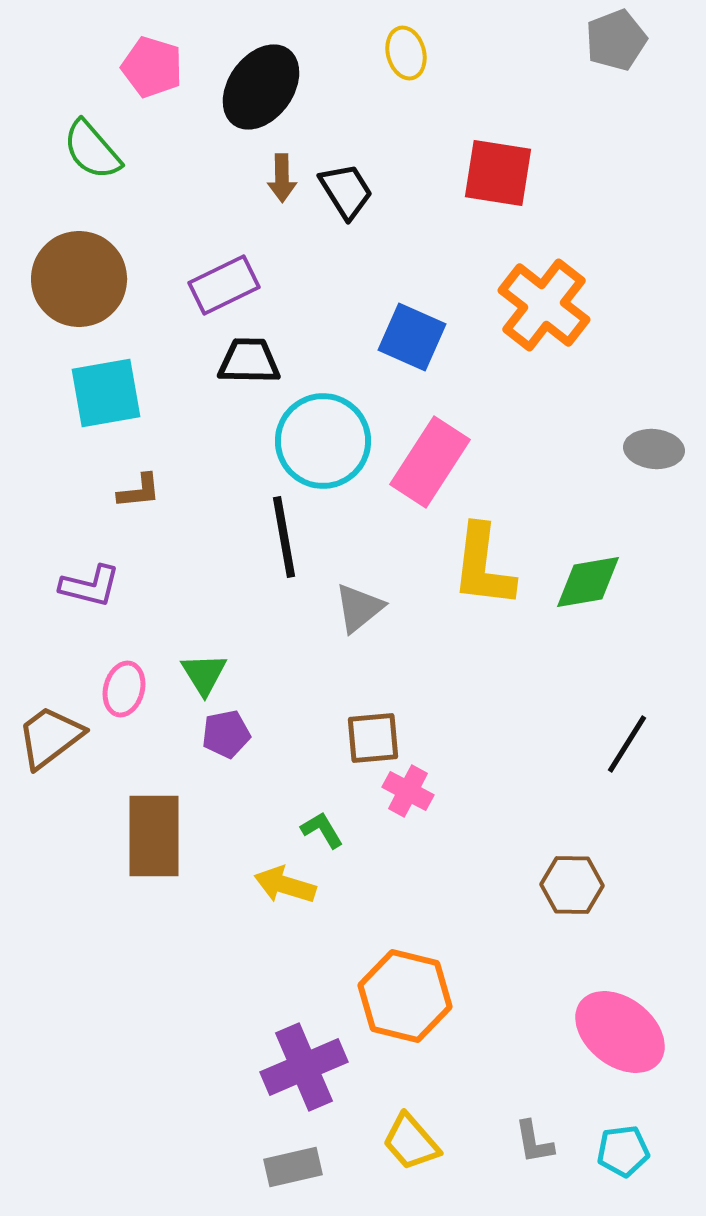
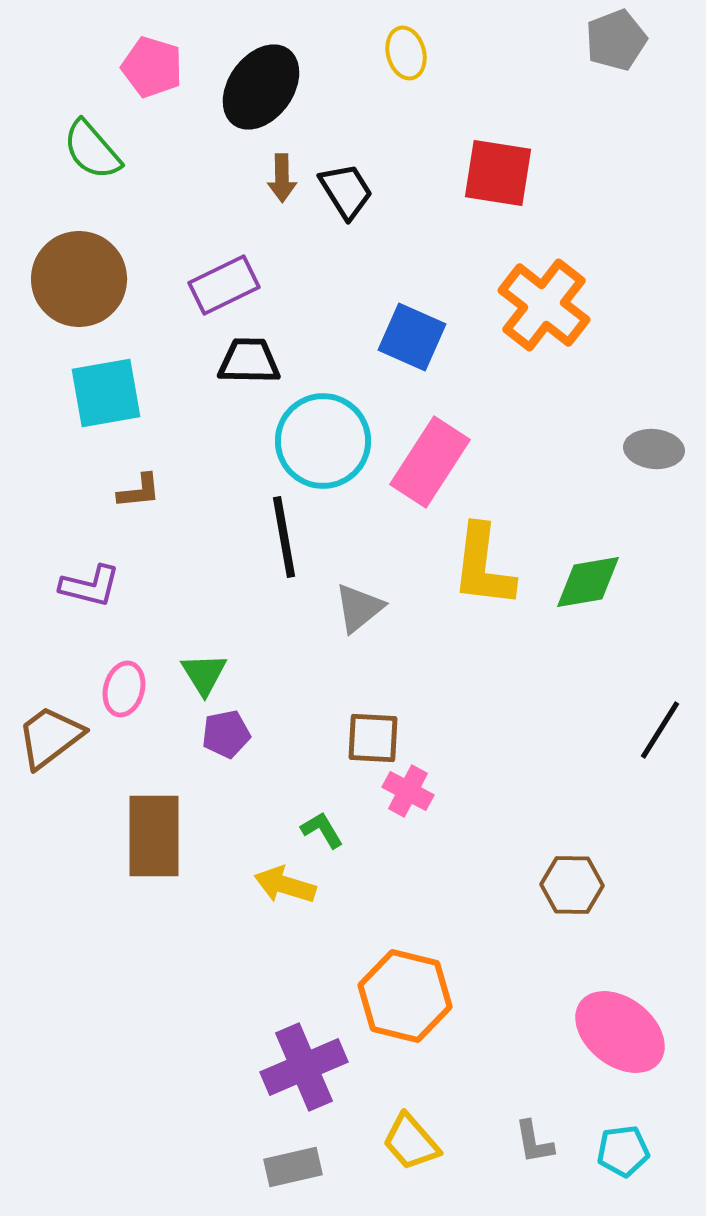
brown square at (373, 738): rotated 8 degrees clockwise
black line at (627, 744): moved 33 px right, 14 px up
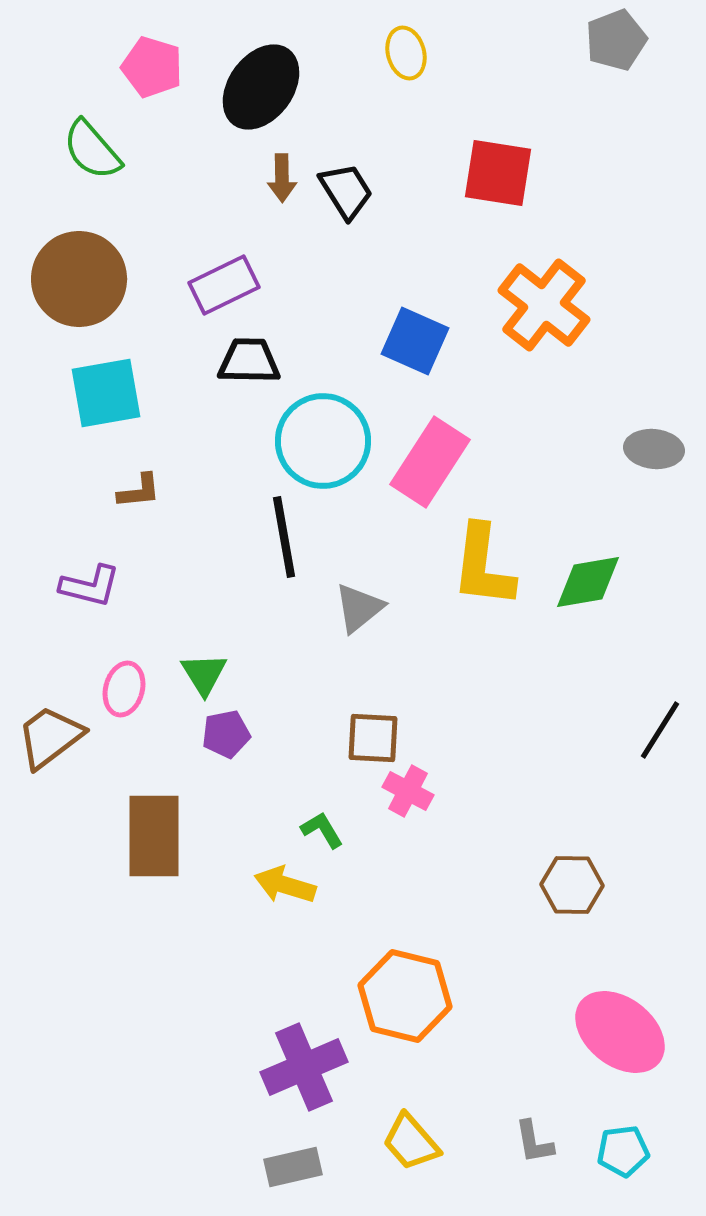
blue square at (412, 337): moved 3 px right, 4 px down
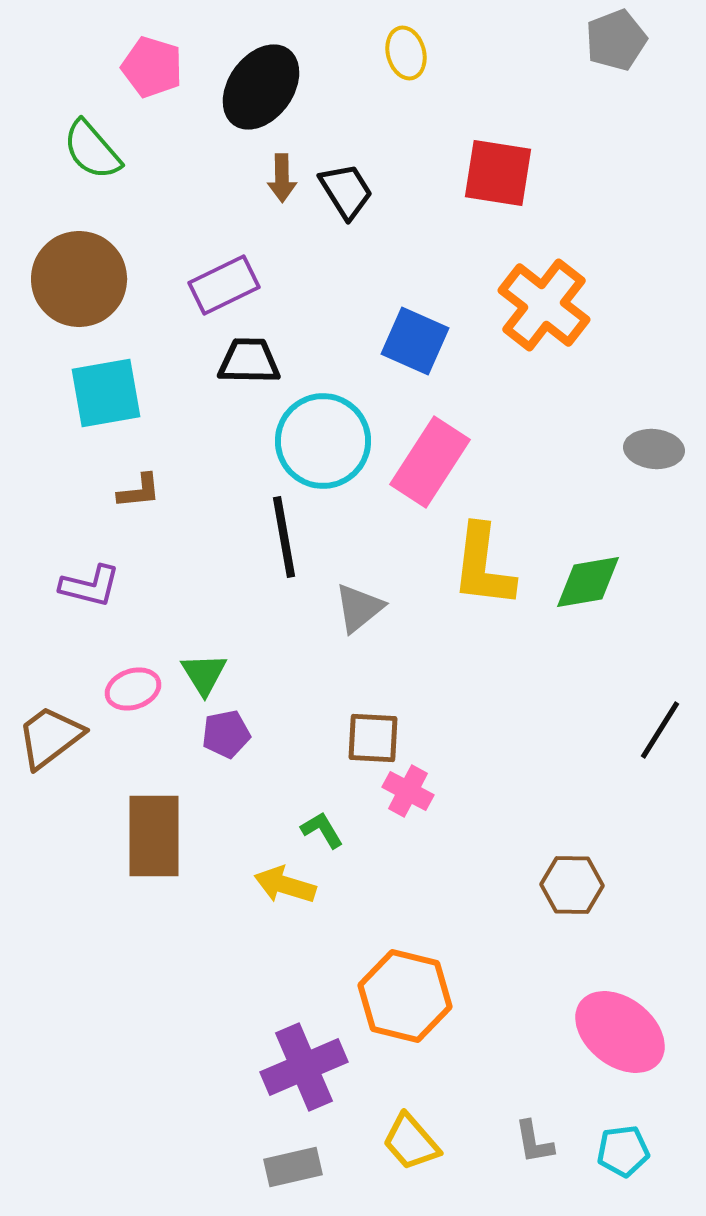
pink ellipse at (124, 689): moved 9 px right; rotated 56 degrees clockwise
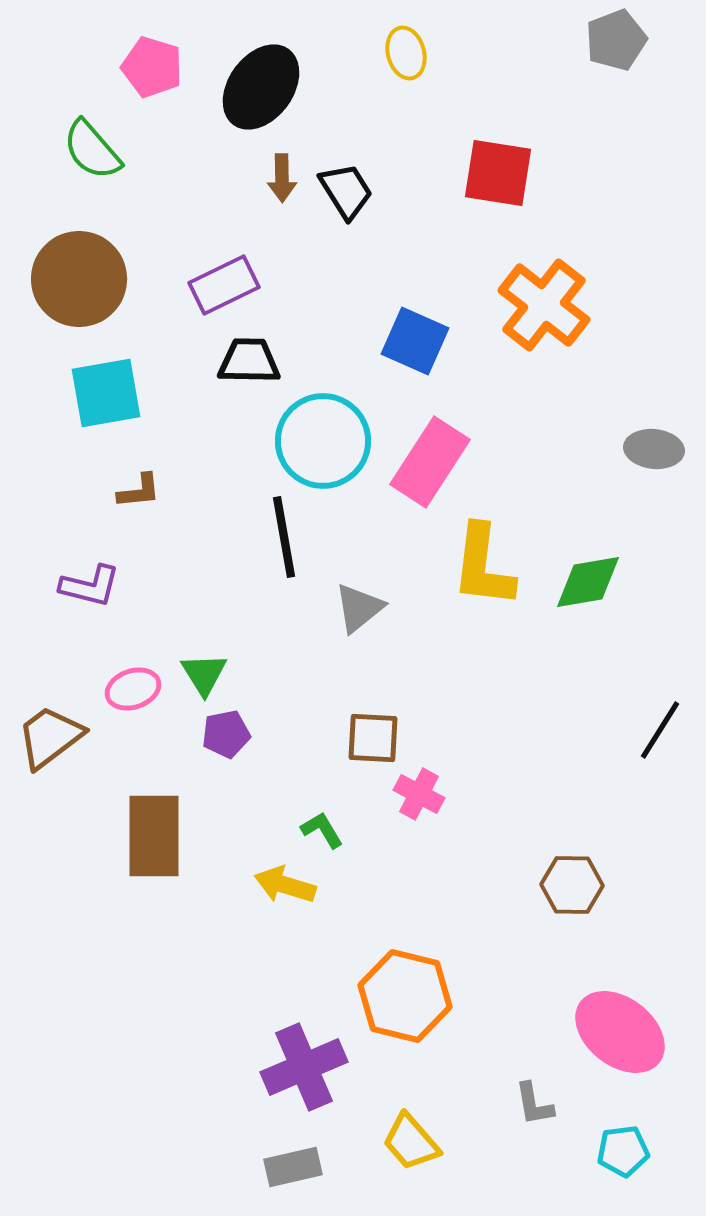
pink cross at (408, 791): moved 11 px right, 3 px down
gray L-shape at (534, 1142): moved 38 px up
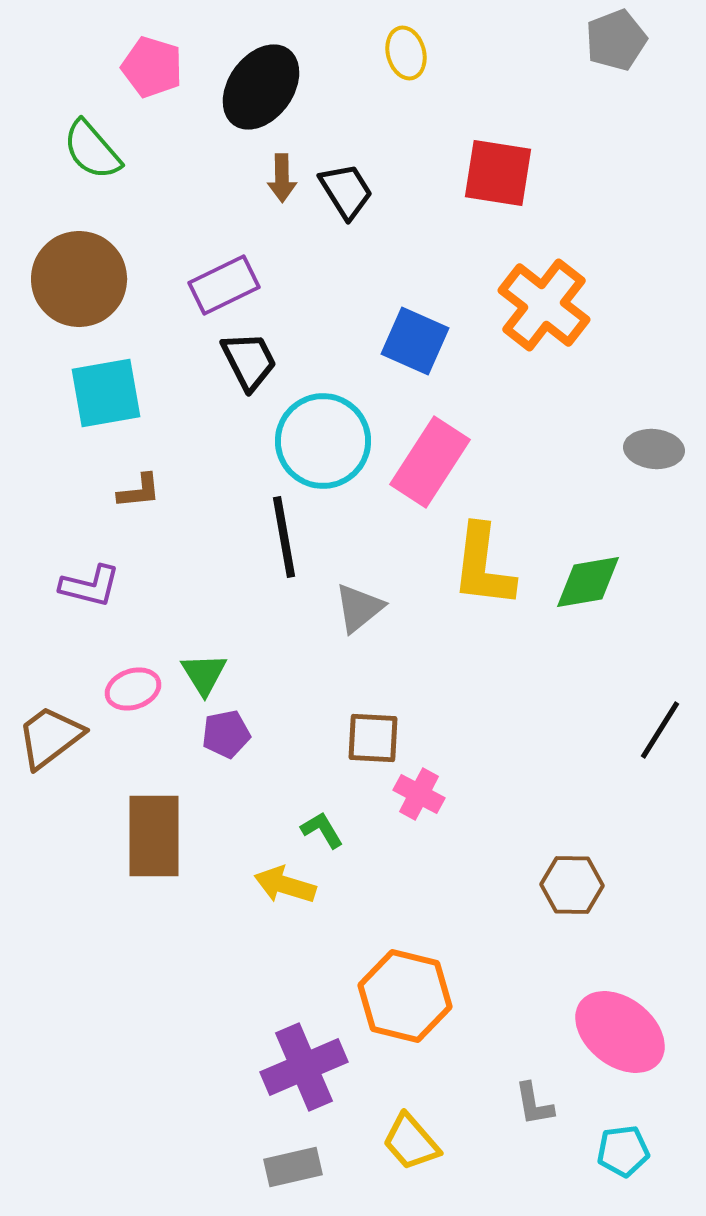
black trapezoid at (249, 361): rotated 62 degrees clockwise
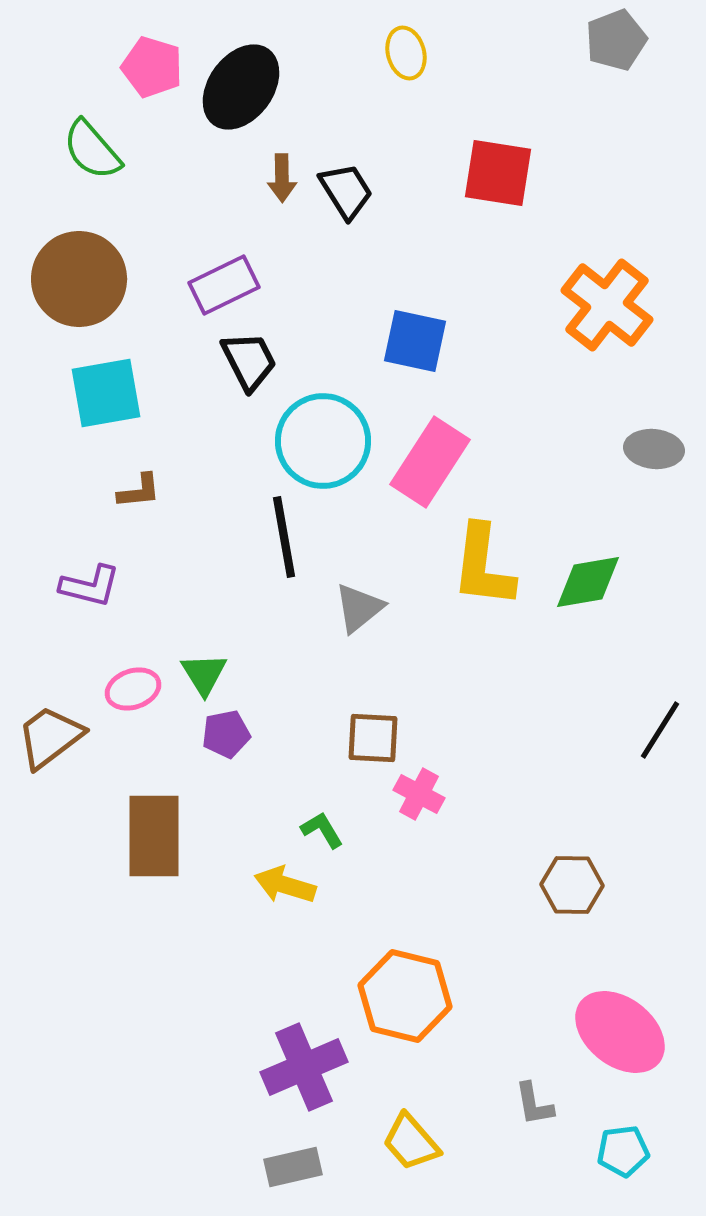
black ellipse at (261, 87): moved 20 px left
orange cross at (544, 305): moved 63 px right
blue square at (415, 341): rotated 12 degrees counterclockwise
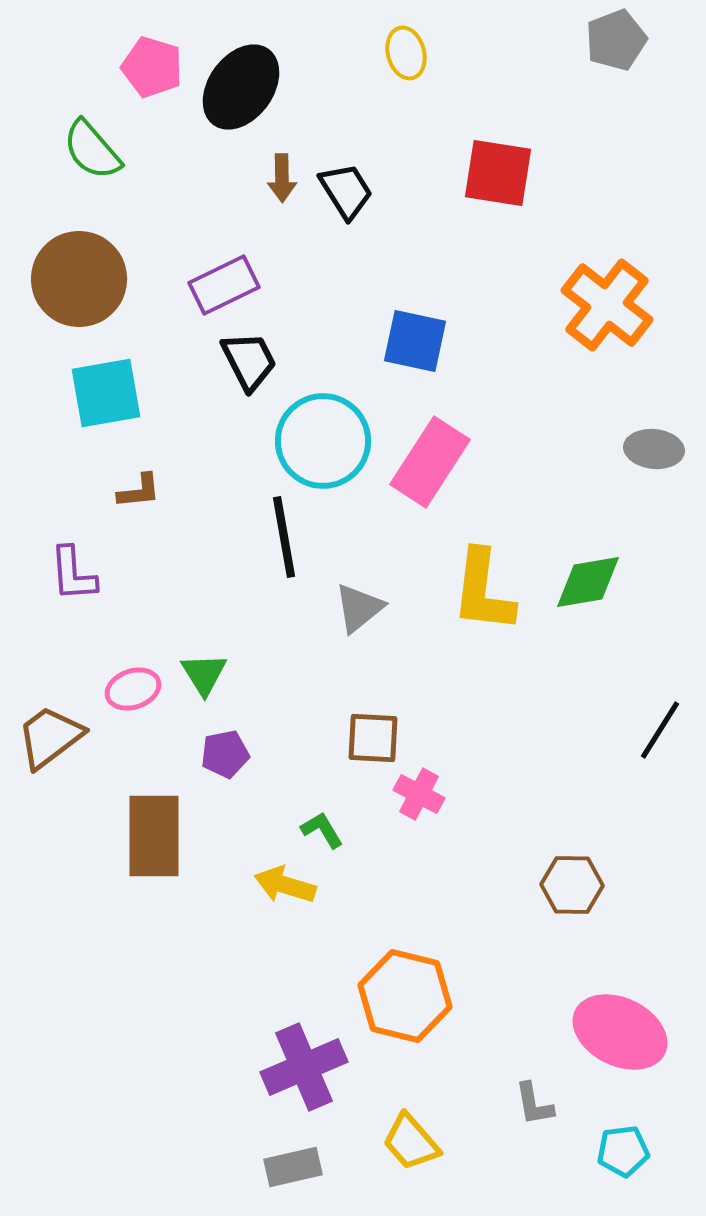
yellow L-shape at (483, 566): moved 25 px down
purple L-shape at (90, 586): moved 17 px left, 12 px up; rotated 72 degrees clockwise
purple pentagon at (226, 734): moved 1 px left, 20 px down
pink ellipse at (620, 1032): rotated 12 degrees counterclockwise
